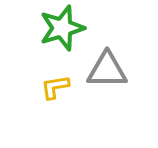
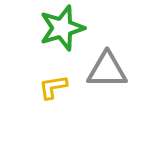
yellow L-shape: moved 2 px left
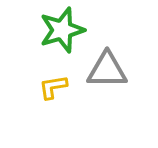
green star: moved 2 px down
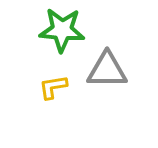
green star: rotated 21 degrees clockwise
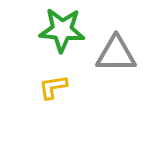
gray triangle: moved 9 px right, 16 px up
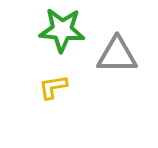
gray triangle: moved 1 px right, 1 px down
